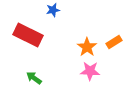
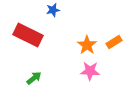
orange star: moved 2 px up
green arrow: rotated 105 degrees clockwise
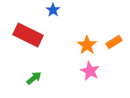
blue star: rotated 24 degrees counterclockwise
pink star: rotated 24 degrees clockwise
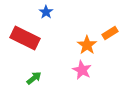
blue star: moved 7 px left, 2 px down
red rectangle: moved 3 px left, 3 px down
orange rectangle: moved 4 px left, 9 px up
pink star: moved 8 px left, 1 px up
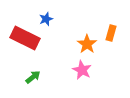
blue star: moved 7 px down; rotated 16 degrees clockwise
orange rectangle: moved 1 px right; rotated 42 degrees counterclockwise
orange star: moved 1 px up
green arrow: moved 1 px left, 1 px up
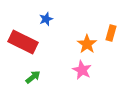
red rectangle: moved 2 px left, 4 px down
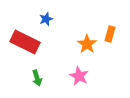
orange rectangle: moved 1 px left, 1 px down
red rectangle: moved 2 px right
pink star: moved 3 px left, 6 px down
green arrow: moved 4 px right, 1 px down; rotated 112 degrees clockwise
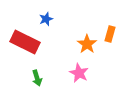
pink star: moved 3 px up
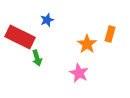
blue star: moved 1 px right, 1 px down
red rectangle: moved 5 px left, 5 px up
green arrow: moved 20 px up
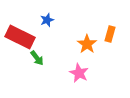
green arrow: rotated 21 degrees counterclockwise
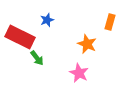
orange rectangle: moved 12 px up
orange star: rotated 12 degrees counterclockwise
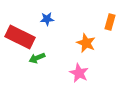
blue star: moved 1 px up; rotated 16 degrees clockwise
orange star: moved 1 px left, 1 px up
green arrow: rotated 105 degrees clockwise
